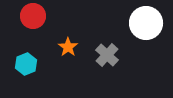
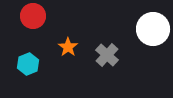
white circle: moved 7 px right, 6 px down
cyan hexagon: moved 2 px right
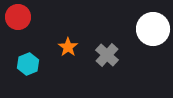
red circle: moved 15 px left, 1 px down
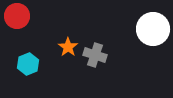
red circle: moved 1 px left, 1 px up
gray cross: moved 12 px left; rotated 25 degrees counterclockwise
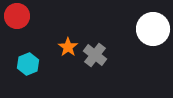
gray cross: rotated 20 degrees clockwise
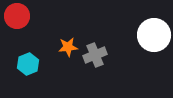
white circle: moved 1 px right, 6 px down
orange star: rotated 30 degrees clockwise
gray cross: rotated 30 degrees clockwise
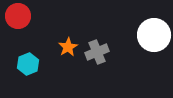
red circle: moved 1 px right
orange star: rotated 24 degrees counterclockwise
gray cross: moved 2 px right, 3 px up
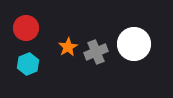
red circle: moved 8 px right, 12 px down
white circle: moved 20 px left, 9 px down
gray cross: moved 1 px left
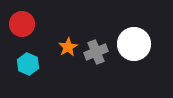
red circle: moved 4 px left, 4 px up
cyan hexagon: rotated 15 degrees counterclockwise
